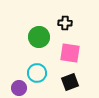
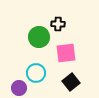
black cross: moved 7 px left, 1 px down
pink square: moved 4 px left; rotated 15 degrees counterclockwise
cyan circle: moved 1 px left
black square: moved 1 px right; rotated 18 degrees counterclockwise
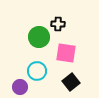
pink square: rotated 15 degrees clockwise
cyan circle: moved 1 px right, 2 px up
purple circle: moved 1 px right, 1 px up
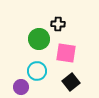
green circle: moved 2 px down
purple circle: moved 1 px right
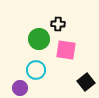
pink square: moved 3 px up
cyan circle: moved 1 px left, 1 px up
black square: moved 15 px right
purple circle: moved 1 px left, 1 px down
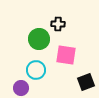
pink square: moved 5 px down
black square: rotated 18 degrees clockwise
purple circle: moved 1 px right
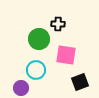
black square: moved 6 px left
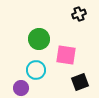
black cross: moved 21 px right, 10 px up; rotated 24 degrees counterclockwise
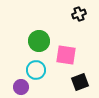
green circle: moved 2 px down
purple circle: moved 1 px up
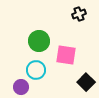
black square: moved 6 px right; rotated 24 degrees counterclockwise
